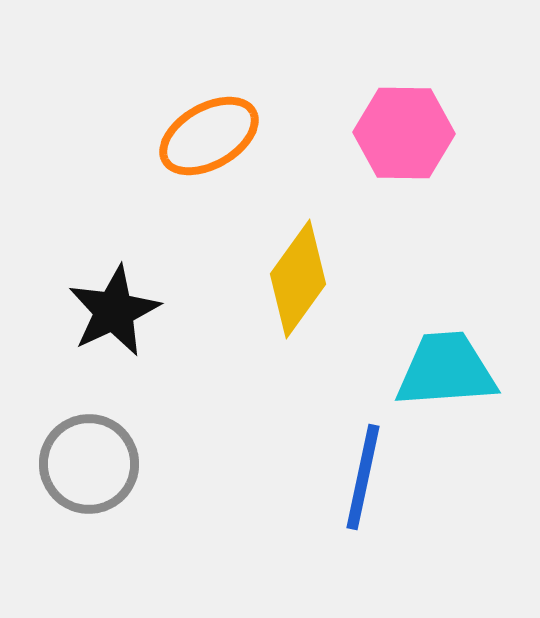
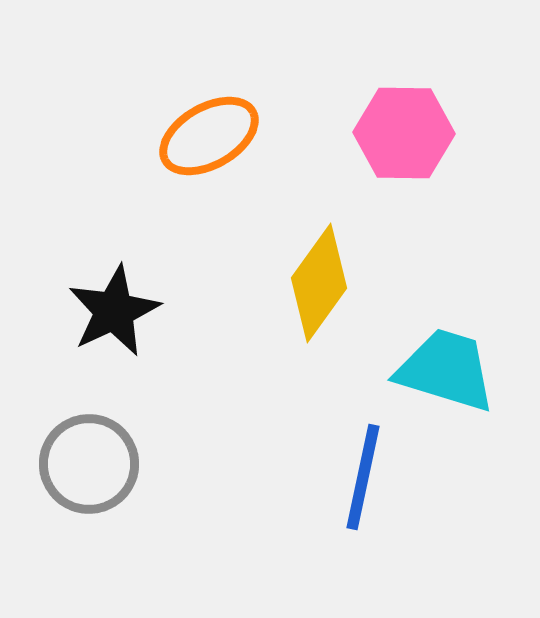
yellow diamond: moved 21 px right, 4 px down
cyan trapezoid: rotated 21 degrees clockwise
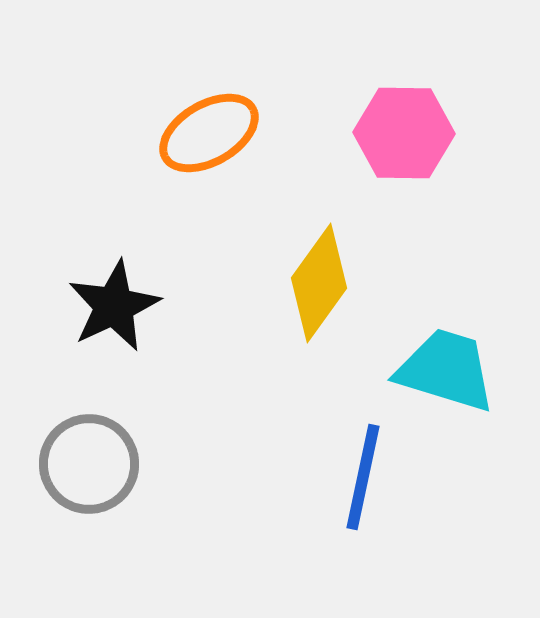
orange ellipse: moved 3 px up
black star: moved 5 px up
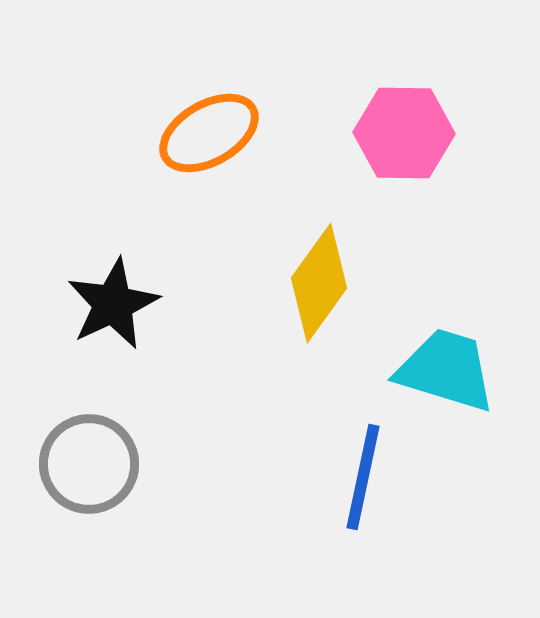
black star: moved 1 px left, 2 px up
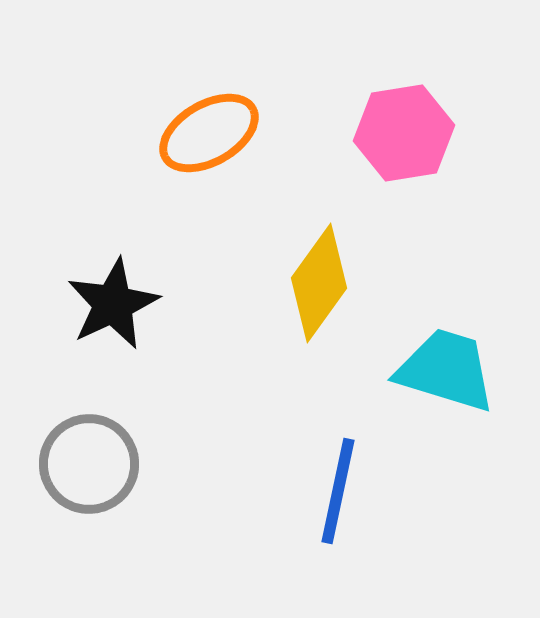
pink hexagon: rotated 10 degrees counterclockwise
blue line: moved 25 px left, 14 px down
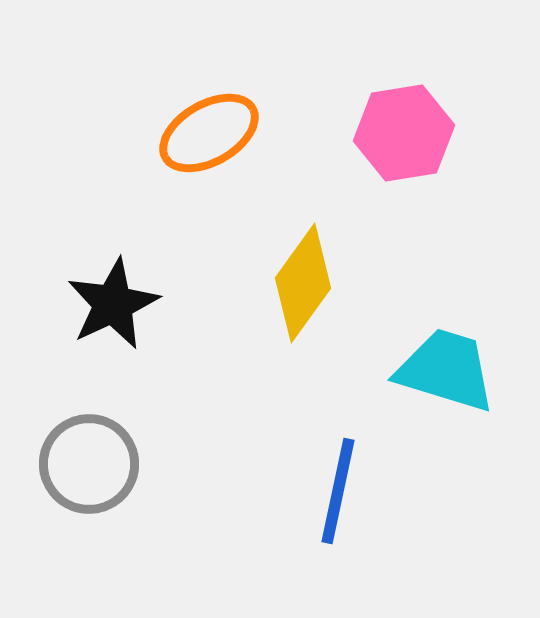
yellow diamond: moved 16 px left
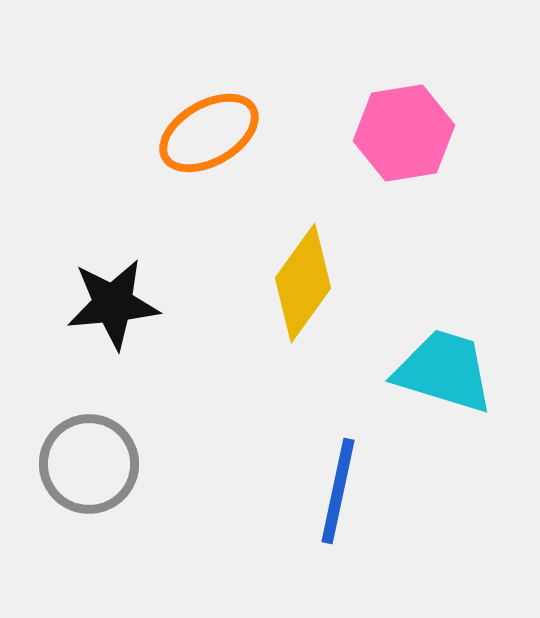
black star: rotated 20 degrees clockwise
cyan trapezoid: moved 2 px left, 1 px down
